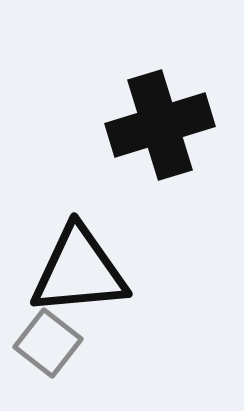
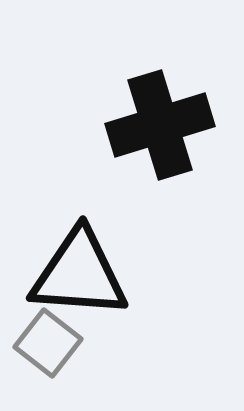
black triangle: moved 3 px down; rotated 9 degrees clockwise
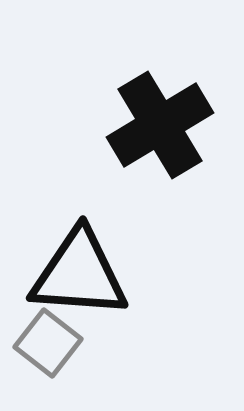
black cross: rotated 14 degrees counterclockwise
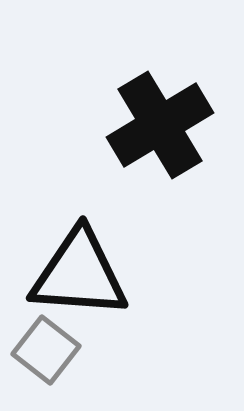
gray square: moved 2 px left, 7 px down
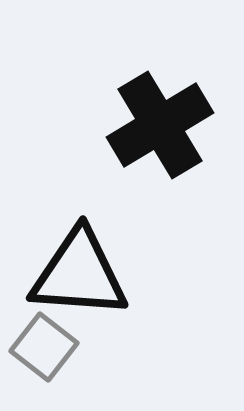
gray square: moved 2 px left, 3 px up
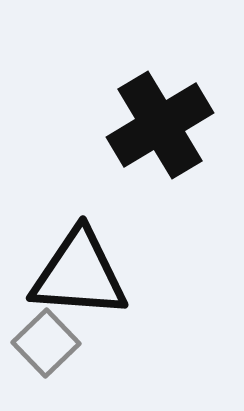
gray square: moved 2 px right, 4 px up; rotated 8 degrees clockwise
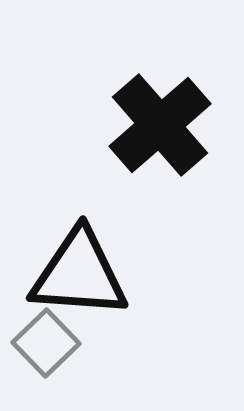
black cross: rotated 10 degrees counterclockwise
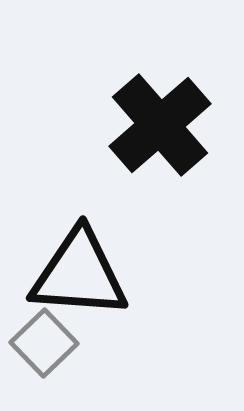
gray square: moved 2 px left
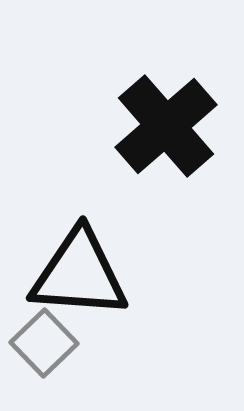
black cross: moved 6 px right, 1 px down
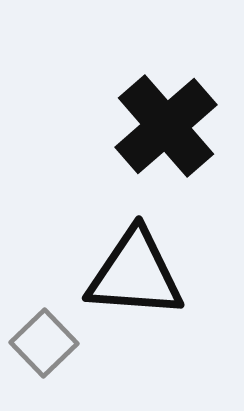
black triangle: moved 56 px right
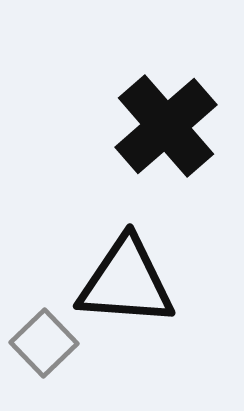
black triangle: moved 9 px left, 8 px down
